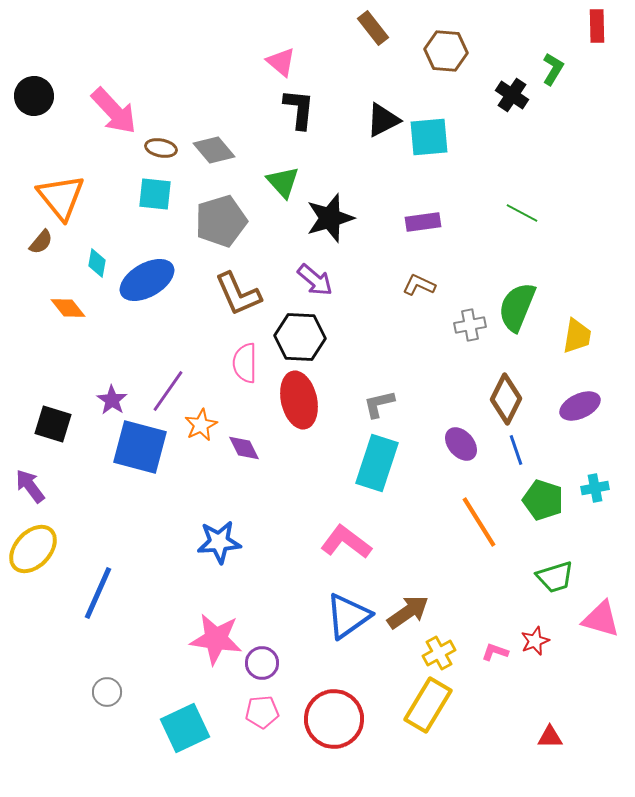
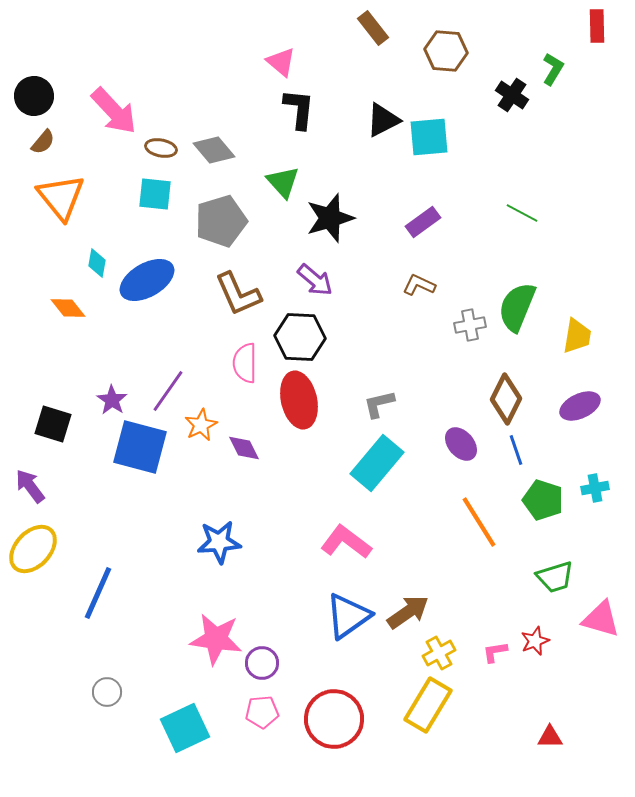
purple rectangle at (423, 222): rotated 28 degrees counterclockwise
brown semicircle at (41, 242): moved 2 px right, 100 px up
cyan rectangle at (377, 463): rotated 22 degrees clockwise
pink L-shape at (495, 652): rotated 28 degrees counterclockwise
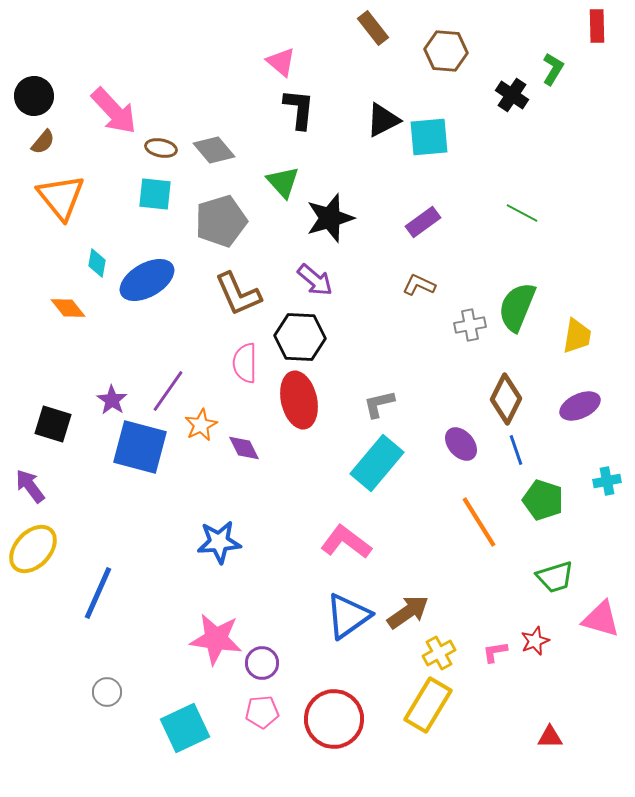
cyan cross at (595, 488): moved 12 px right, 7 px up
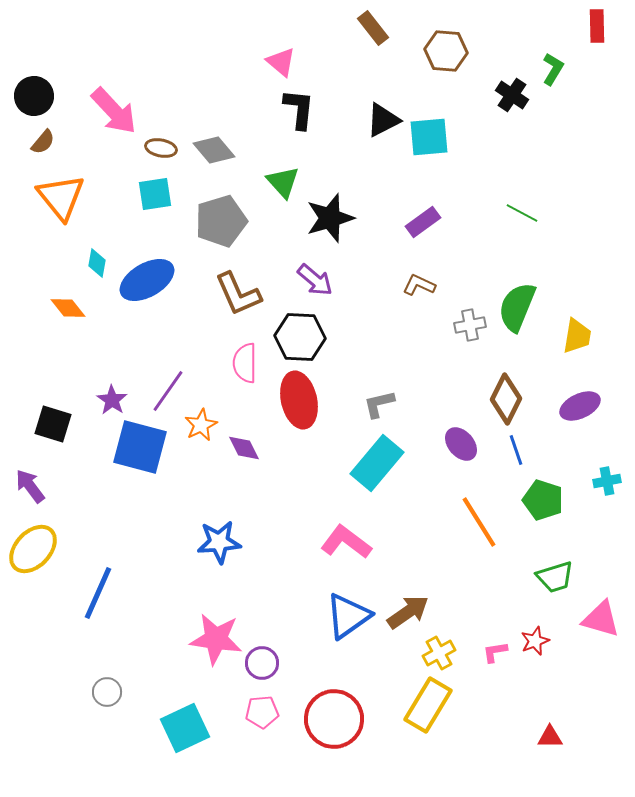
cyan square at (155, 194): rotated 15 degrees counterclockwise
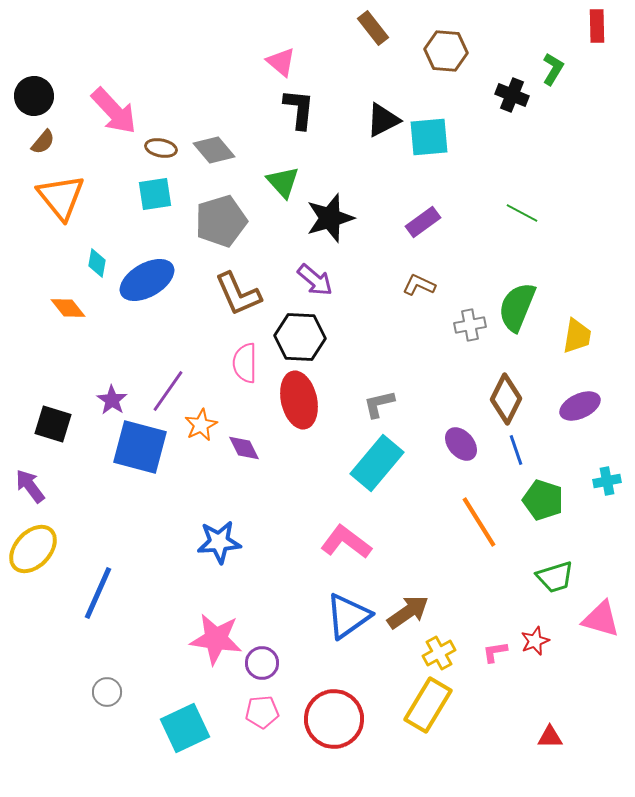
black cross at (512, 95): rotated 12 degrees counterclockwise
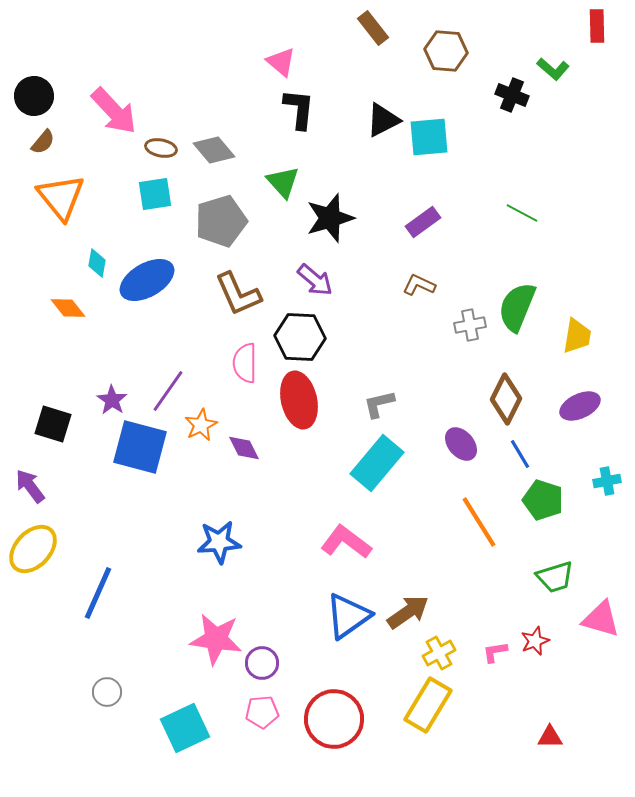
green L-shape at (553, 69): rotated 100 degrees clockwise
blue line at (516, 450): moved 4 px right, 4 px down; rotated 12 degrees counterclockwise
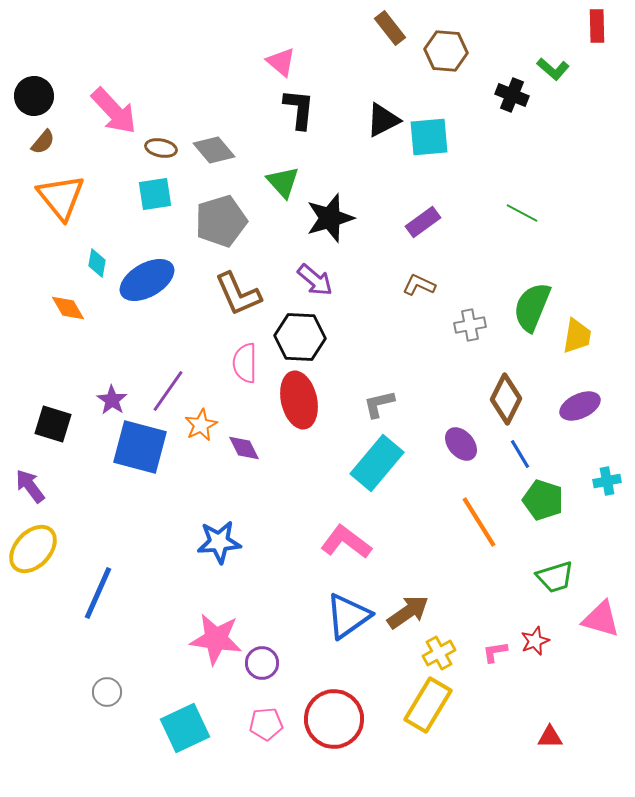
brown rectangle at (373, 28): moved 17 px right
green semicircle at (517, 307): moved 15 px right
orange diamond at (68, 308): rotated 9 degrees clockwise
pink pentagon at (262, 712): moved 4 px right, 12 px down
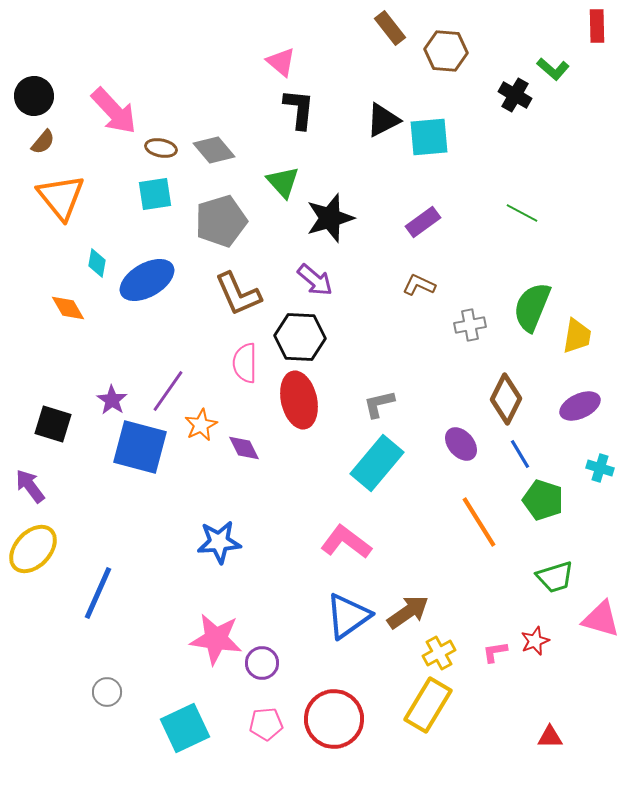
black cross at (512, 95): moved 3 px right; rotated 8 degrees clockwise
cyan cross at (607, 481): moved 7 px left, 13 px up; rotated 28 degrees clockwise
